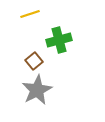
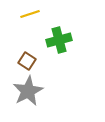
brown square: moved 7 px left; rotated 18 degrees counterclockwise
gray star: moved 9 px left, 1 px down
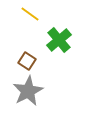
yellow line: rotated 54 degrees clockwise
green cross: rotated 25 degrees counterclockwise
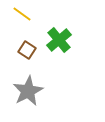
yellow line: moved 8 px left
brown square: moved 11 px up
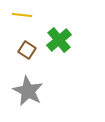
yellow line: moved 1 px down; rotated 30 degrees counterclockwise
gray star: rotated 16 degrees counterclockwise
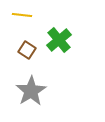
gray star: moved 3 px right; rotated 12 degrees clockwise
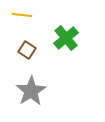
green cross: moved 7 px right, 2 px up
